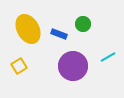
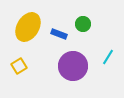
yellow ellipse: moved 2 px up; rotated 60 degrees clockwise
cyan line: rotated 28 degrees counterclockwise
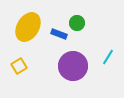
green circle: moved 6 px left, 1 px up
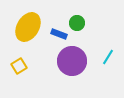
purple circle: moved 1 px left, 5 px up
